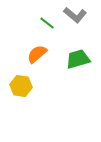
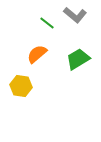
green trapezoid: rotated 15 degrees counterclockwise
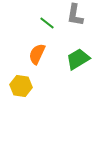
gray L-shape: rotated 60 degrees clockwise
orange semicircle: rotated 25 degrees counterclockwise
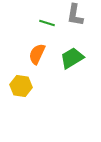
green line: rotated 21 degrees counterclockwise
green trapezoid: moved 6 px left, 1 px up
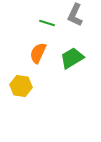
gray L-shape: rotated 15 degrees clockwise
orange semicircle: moved 1 px right, 1 px up
